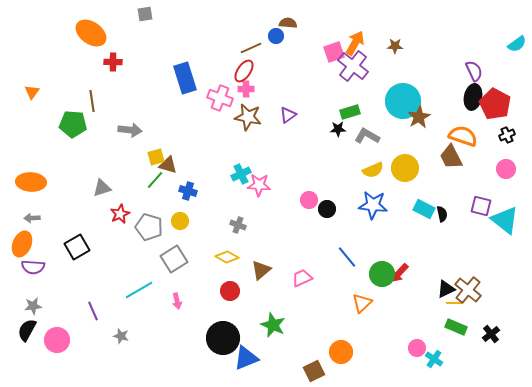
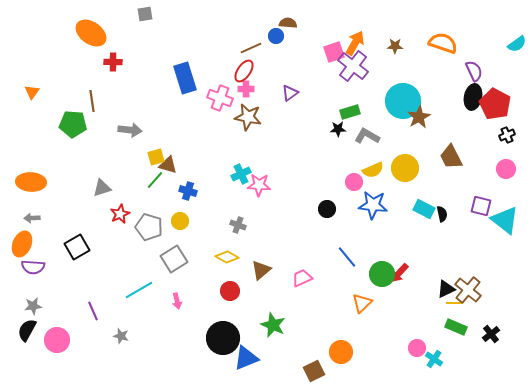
purple triangle at (288, 115): moved 2 px right, 22 px up
orange semicircle at (463, 136): moved 20 px left, 93 px up
pink circle at (309, 200): moved 45 px right, 18 px up
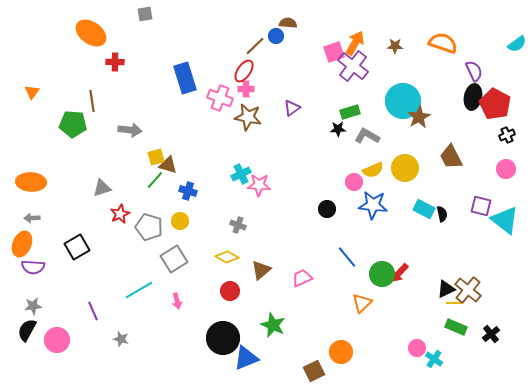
brown line at (251, 48): moved 4 px right, 2 px up; rotated 20 degrees counterclockwise
red cross at (113, 62): moved 2 px right
purple triangle at (290, 93): moved 2 px right, 15 px down
gray star at (121, 336): moved 3 px down
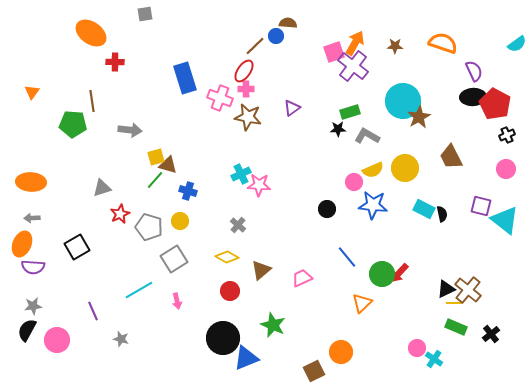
black ellipse at (473, 97): rotated 75 degrees clockwise
gray cross at (238, 225): rotated 21 degrees clockwise
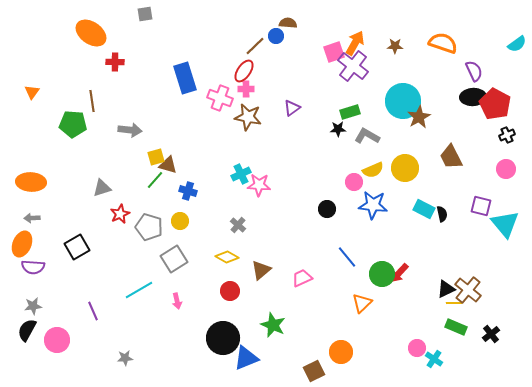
cyan triangle at (505, 220): moved 4 px down; rotated 12 degrees clockwise
gray star at (121, 339): moved 4 px right, 19 px down; rotated 21 degrees counterclockwise
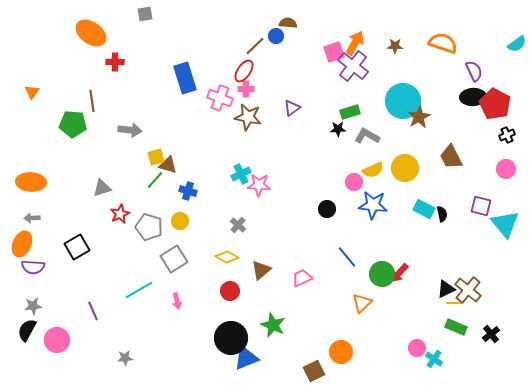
black circle at (223, 338): moved 8 px right
